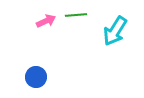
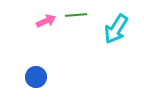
cyan arrow: moved 1 px right, 2 px up
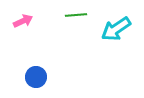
pink arrow: moved 23 px left
cyan arrow: rotated 24 degrees clockwise
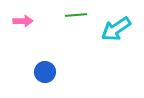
pink arrow: rotated 24 degrees clockwise
blue circle: moved 9 px right, 5 px up
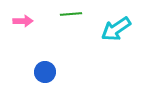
green line: moved 5 px left, 1 px up
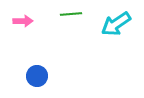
cyan arrow: moved 5 px up
blue circle: moved 8 px left, 4 px down
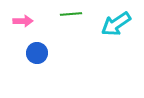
blue circle: moved 23 px up
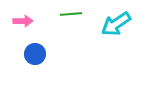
blue circle: moved 2 px left, 1 px down
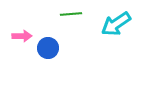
pink arrow: moved 1 px left, 15 px down
blue circle: moved 13 px right, 6 px up
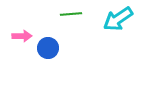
cyan arrow: moved 2 px right, 5 px up
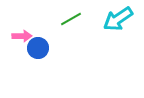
green line: moved 5 px down; rotated 25 degrees counterclockwise
blue circle: moved 10 px left
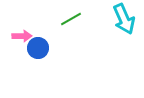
cyan arrow: moved 6 px right; rotated 80 degrees counterclockwise
